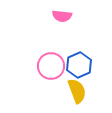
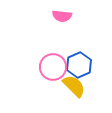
pink circle: moved 2 px right, 1 px down
yellow semicircle: moved 3 px left, 5 px up; rotated 25 degrees counterclockwise
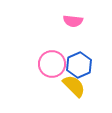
pink semicircle: moved 11 px right, 5 px down
pink circle: moved 1 px left, 3 px up
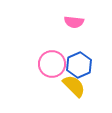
pink semicircle: moved 1 px right, 1 px down
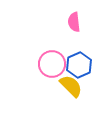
pink semicircle: rotated 78 degrees clockwise
yellow semicircle: moved 3 px left
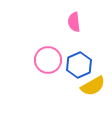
pink circle: moved 4 px left, 4 px up
yellow semicircle: moved 22 px right; rotated 105 degrees clockwise
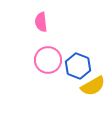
pink semicircle: moved 33 px left
blue hexagon: moved 1 px left, 1 px down; rotated 15 degrees counterclockwise
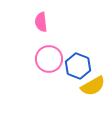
pink circle: moved 1 px right, 1 px up
